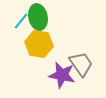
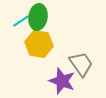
green ellipse: rotated 20 degrees clockwise
cyan line: rotated 18 degrees clockwise
purple star: moved 6 px down; rotated 8 degrees clockwise
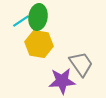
purple star: rotated 24 degrees counterclockwise
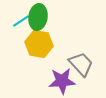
gray trapezoid: rotated 8 degrees counterclockwise
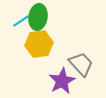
yellow hexagon: rotated 16 degrees counterclockwise
purple star: rotated 24 degrees counterclockwise
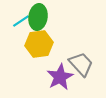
purple star: moved 2 px left, 4 px up
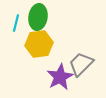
cyan line: moved 5 px left, 2 px down; rotated 42 degrees counterclockwise
gray trapezoid: rotated 92 degrees counterclockwise
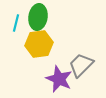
gray trapezoid: moved 1 px down
purple star: moved 1 px left, 2 px down; rotated 20 degrees counterclockwise
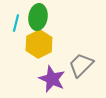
yellow hexagon: rotated 20 degrees counterclockwise
purple star: moved 7 px left
